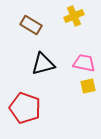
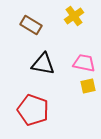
yellow cross: rotated 12 degrees counterclockwise
black triangle: rotated 25 degrees clockwise
red pentagon: moved 8 px right, 2 px down
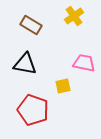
black triangle: moved 18 px left
yellow square: moved 25 px left
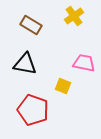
yellow square: rotated 35 degrees clockwise
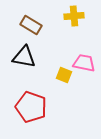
yellow cross: rotated 30 degrees clockwise
black triangle: moved 1 px left, 7 px up
yellow square: moved 1 px right, 11 px up
red pentagon: moved 2 px left, 3 px up
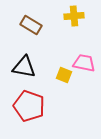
black triangle: moved 10 px down
red pentagon: moved 2 px left, 1 px up
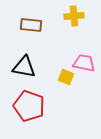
brown rectangle: rotated 25 degrees counterclockwise
yellow square: moved 2 px right, 2 px down
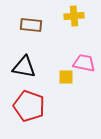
yellow square: rotated 21 degrees counterclockwise
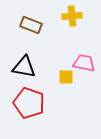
yellow cross: moved 2 px left
brown rectangle: rotated 15 degrees clockwise
red pentagon: moved 3 px up
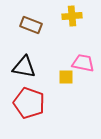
pink trapezoid: moved 1 px left
